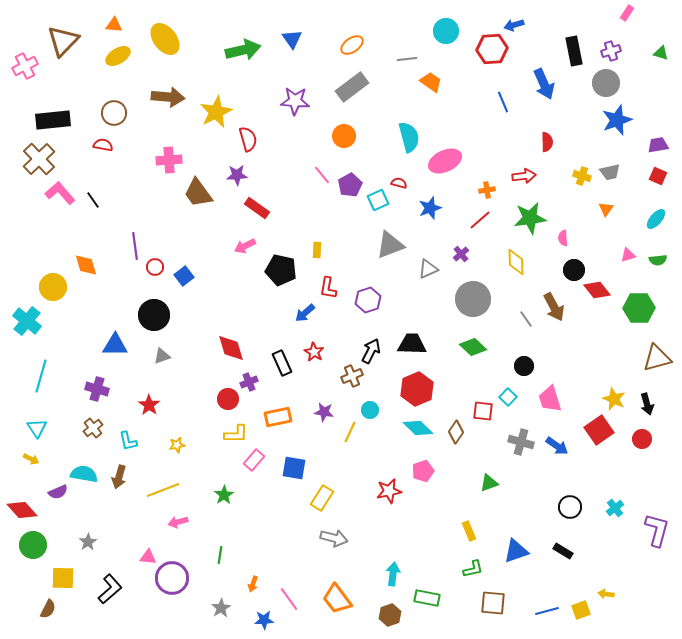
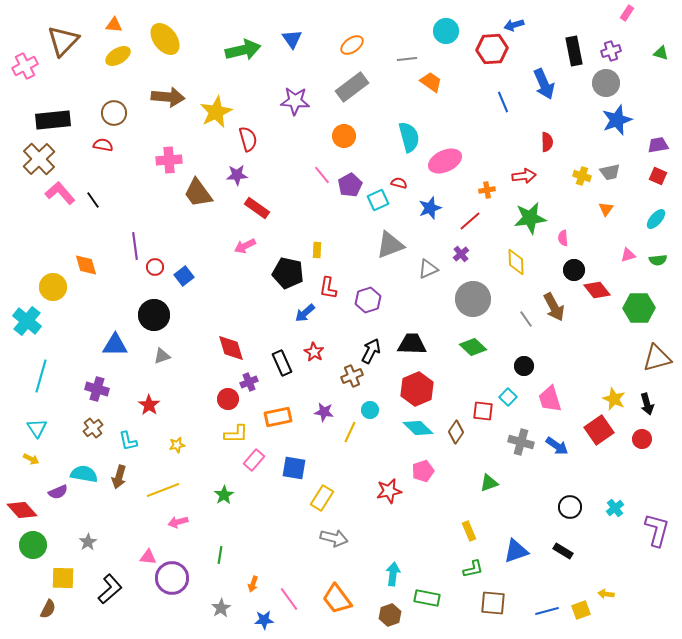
red line at (480, 220): moved 10 px left, 1 px down
black pentagon at (281, 270): moved 7 px right, 3 px down
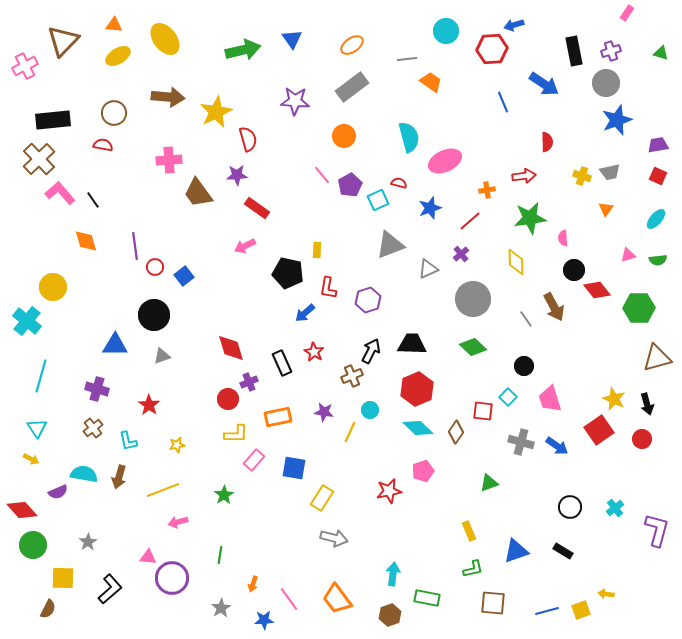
blue arrow at (544, 84): rotated 32 degrees counterclockwise
orange diamond at (86, 265): moved 24 px up
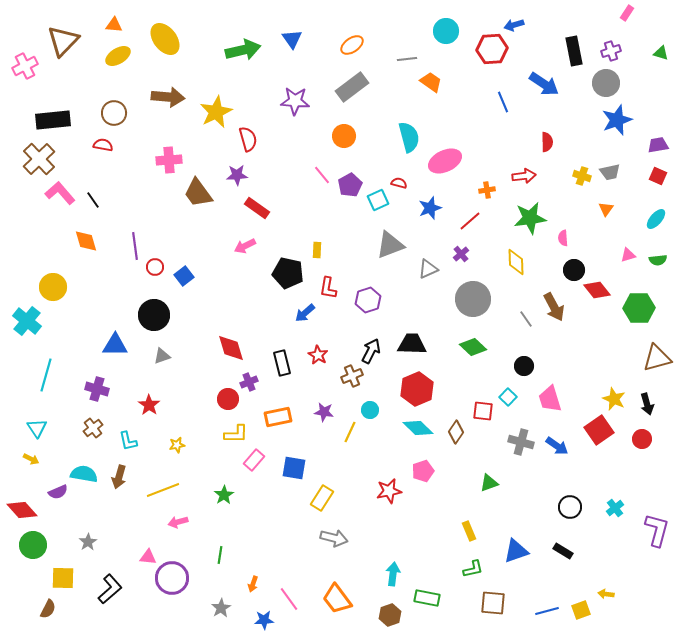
red star at (314, 352): moved 4 px right, 3 px down
black rectangle at (282, 363): rotated 10 degrees clockwise
cyan line at (41, 376): moved 5 px right, 1 px up
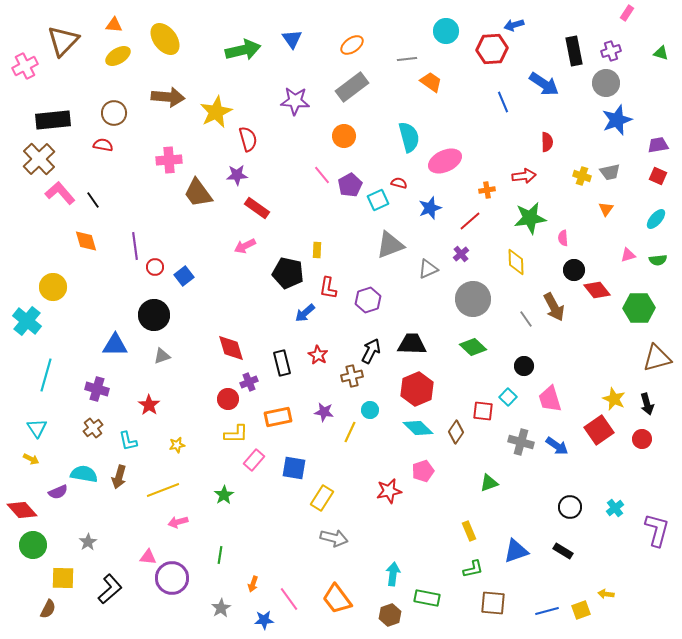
brown cross at (352, 376): rotated 10 degrees clockwise
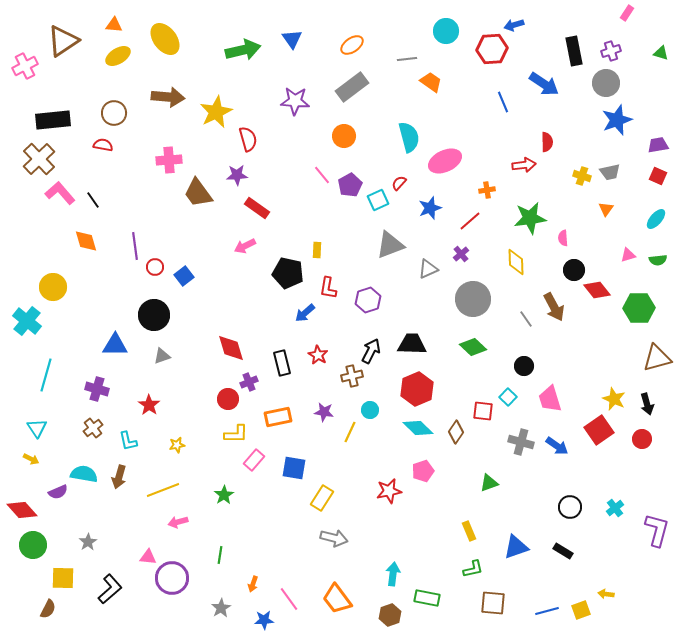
brown triangle at (63, 41): rotated 12 degrees clockwise
red arrow at (524, 176): moved 11 px up
red semicircle at (399, 183): rotated 63 degrees counterclockwise
blue triangle at (516, 551): moved 4 px up
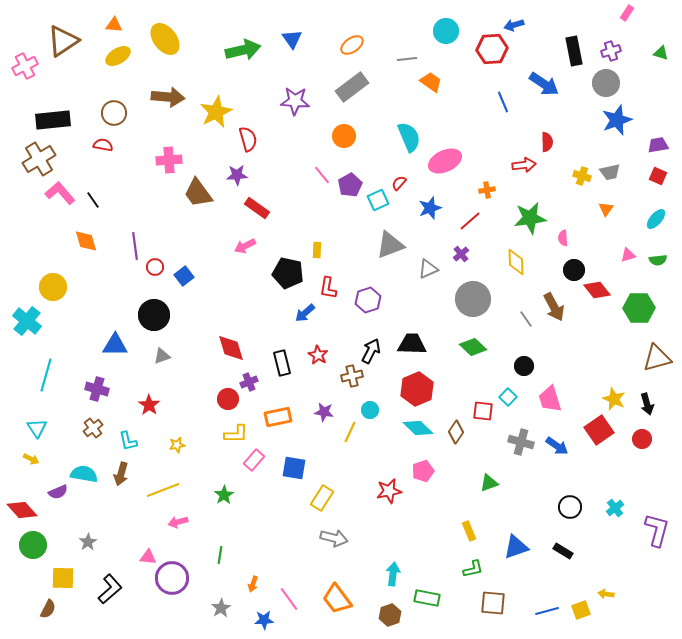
cyan semicircle at (409, 137): rotated 8 degrees counterclockwise
brown cross at (39, 159): rotated 12 degrees clockwise
brown arrow at (119, 477): moved 2 px right, 3 px up
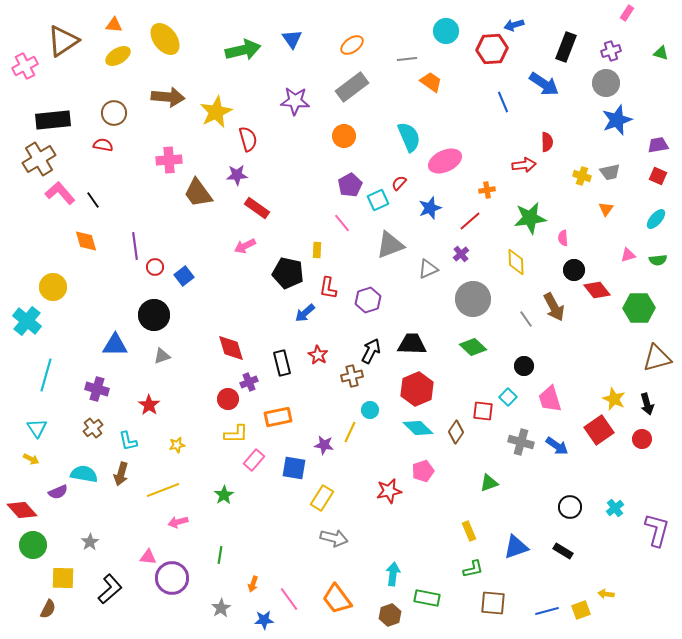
black rectangle at (574, 51): moved 8 px left, 4 px up; rotated 32 degrees clockwise
pink line at (322, 175): moved 20 px right, 48 px down
purple star at (324, 412): moved 33 px down
gray star at (88, 542): moved 2 px right
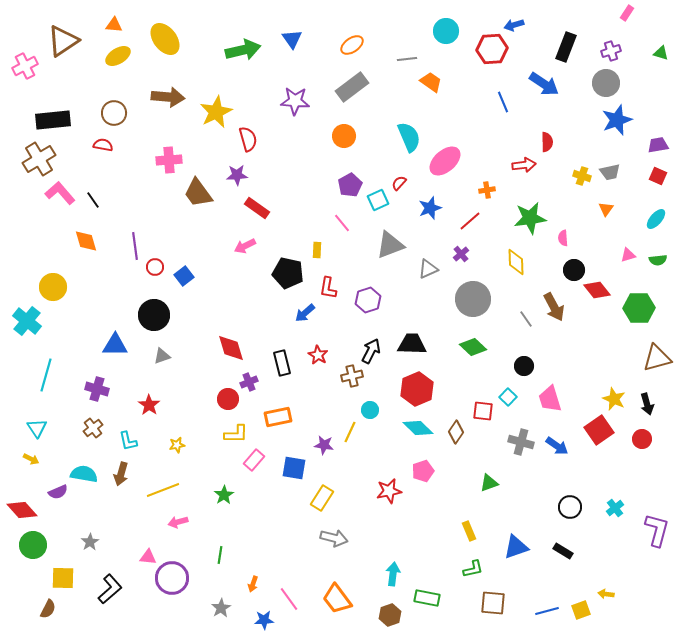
pink ellipse at (445, 161): rotated 16 degrees counterclockwise
